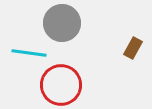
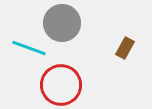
brown rectangle: moved 8 px left
cyan line: moved 5 px up; rotated 12 degrees clockwise
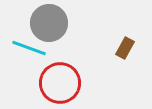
gray circle: moved 13 px left
red circle: moved 1 px left, 2 px up
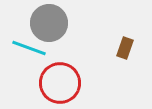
brown rectangle: rotated 10 degrees counterclockwise
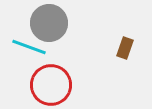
cyan line: moved 1 px up
red circle: moved 9 px left, 2 px down
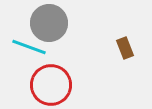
brown rectangle: rotated 40 degrees counterclockwise
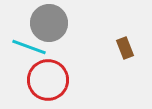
red circle: moved 3 px left, 5 px up
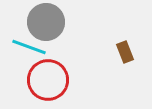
gray circle: moved 3 px left, 1 px up
brown rectangle: moved 4 px down
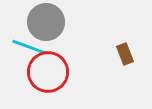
brown rectangle: moved 2 px down
red circle: moved 8 px up
